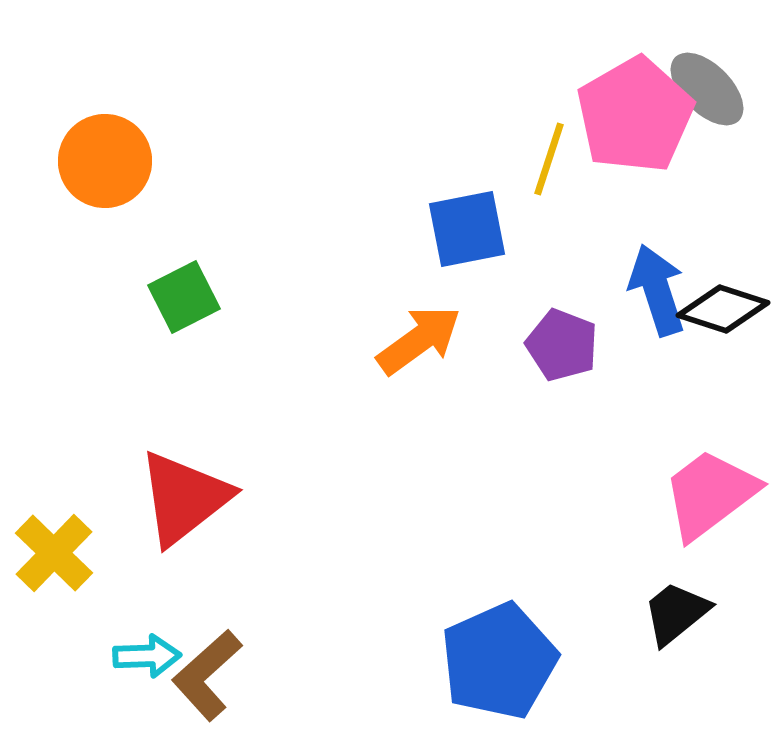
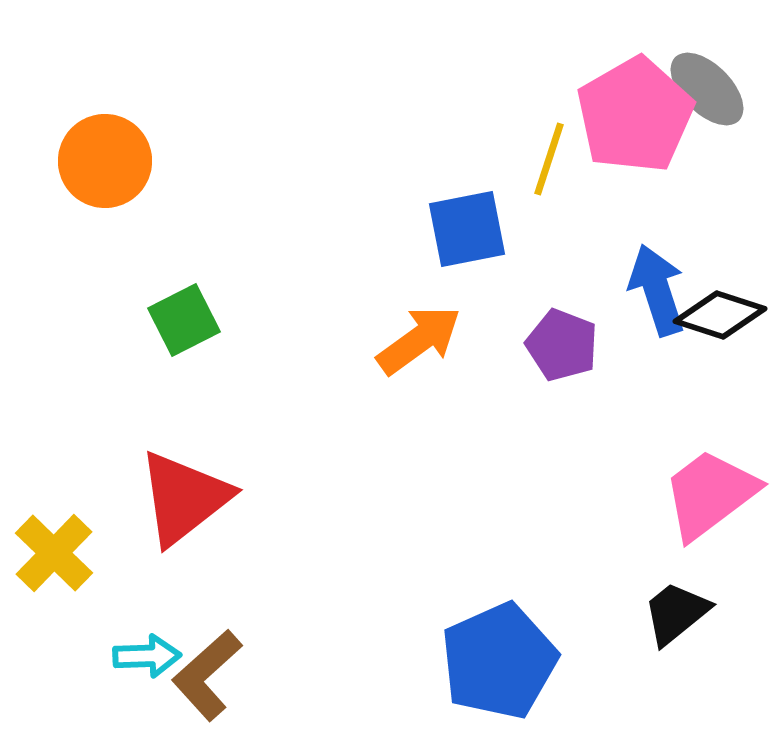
green square: moved 23 px down
black diamond: moved 3 px left, 6 px down
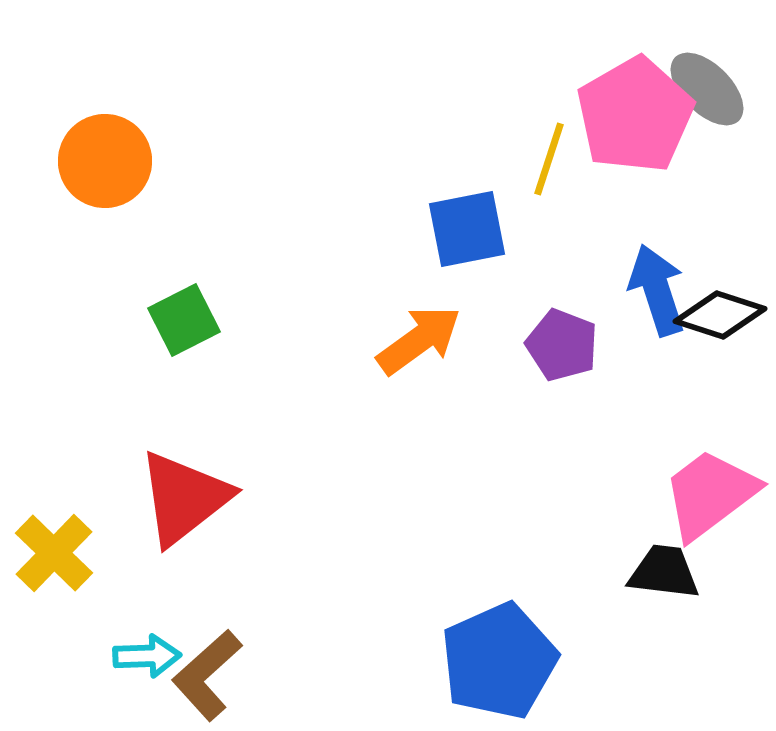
black trapezoid: moved 12 px left, 41 px up; rotated 46 degrees clockwise
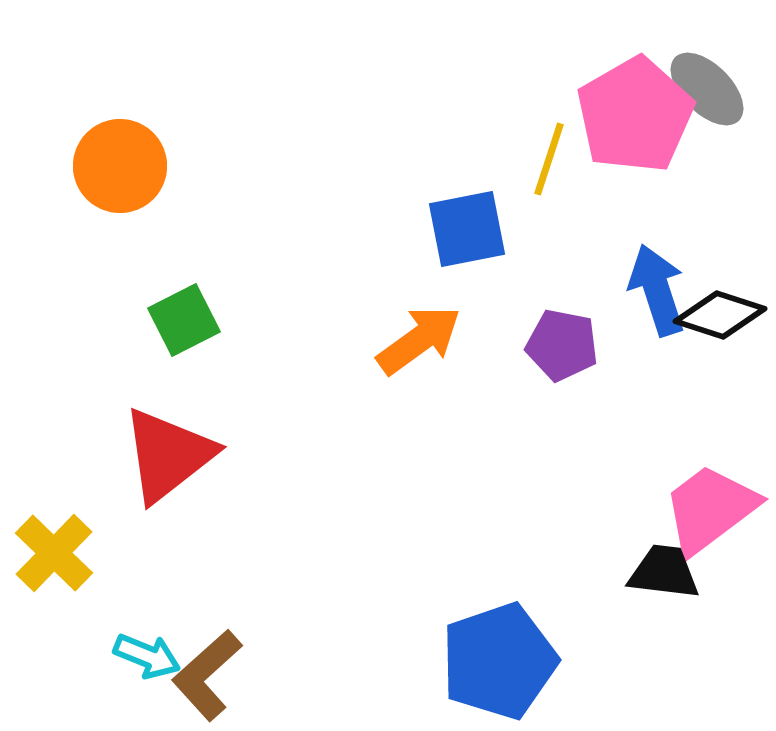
orange circle: moved 15 px right, 5 px down
purple pentagon: rotated 10 degrees counterclockwise
pink trapezoid: moved 15 px down
red triangle: moved 16 px left, 43 px up
cyan arrow: rotated 24 degrees clockwise
blue pentagon: rotated 5 degrees clockwise
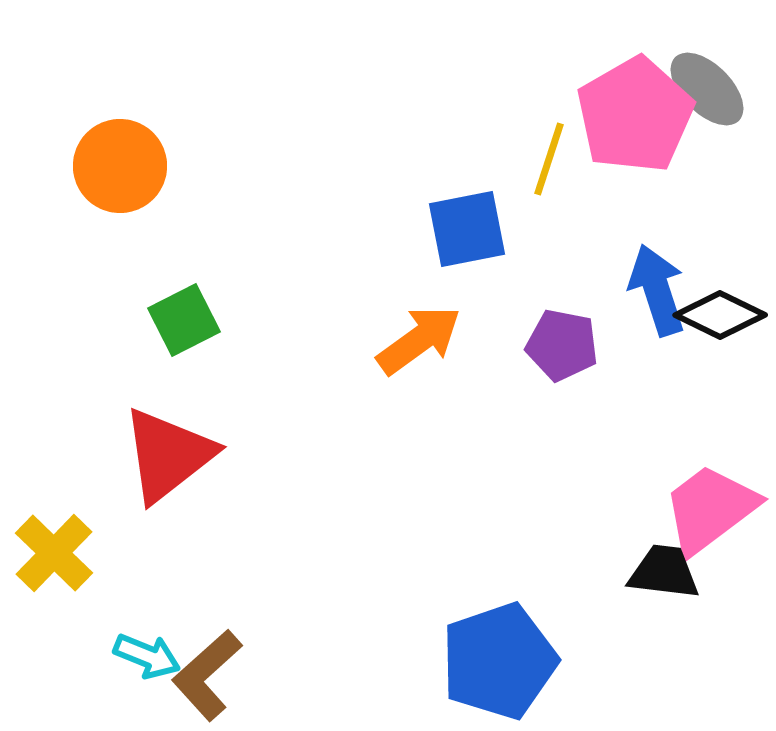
black diamond: rotated 8 degrees clockwise
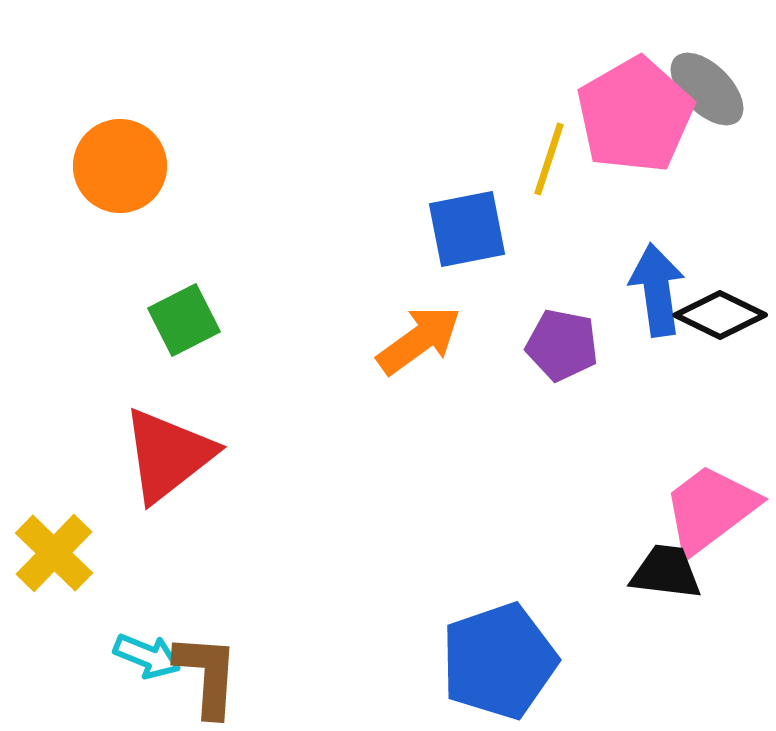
blue arrow: rotated 10 degrees clockwise
black trapezoid: moved 2 px right
brown L-shape: rotated 136 degrees clockwise
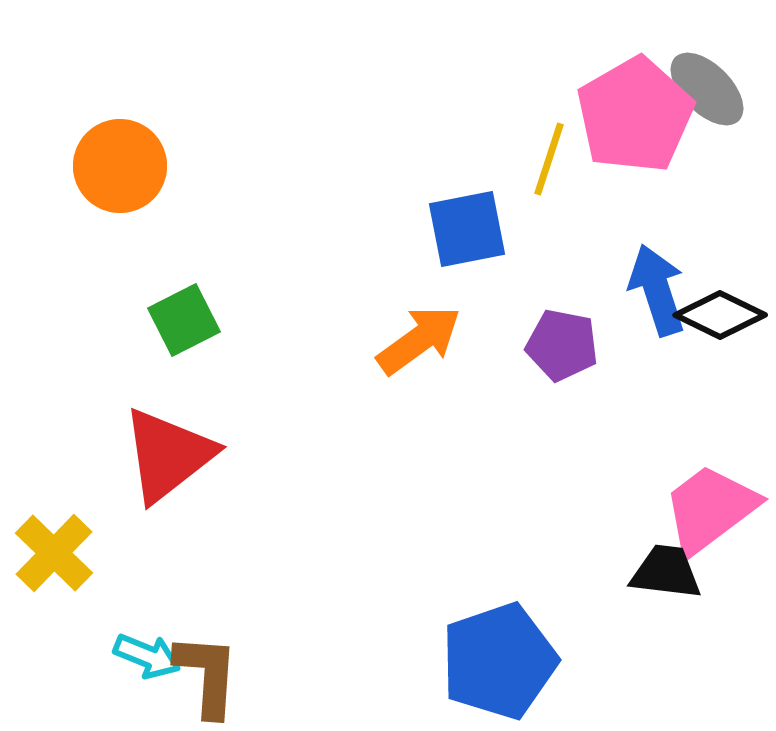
blue arrow: rotated 10 degrees counterclockwise
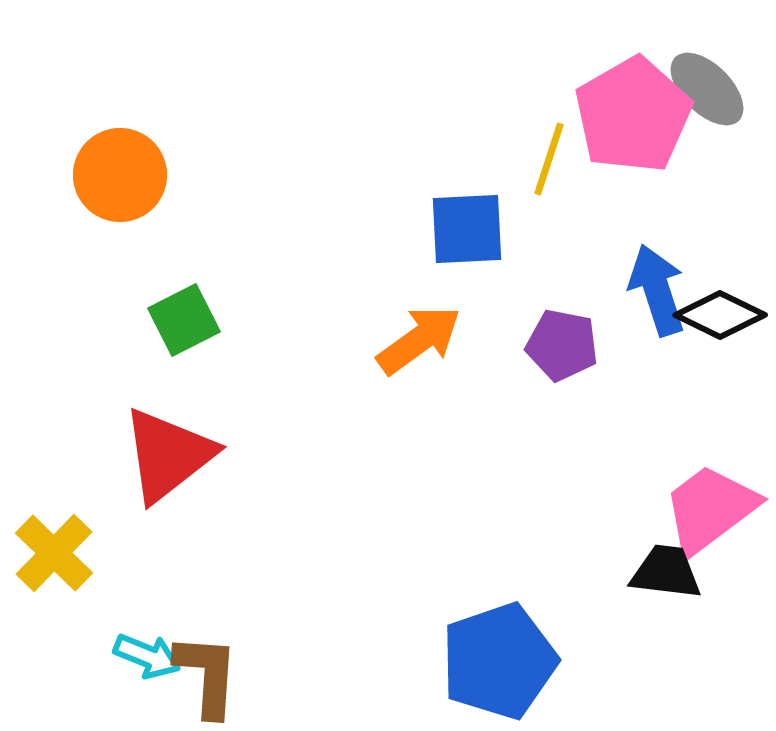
pink pentagon: moved 2 px left
orange circle: moved 9 px down
blue square: rotated 8 degrees clockwise
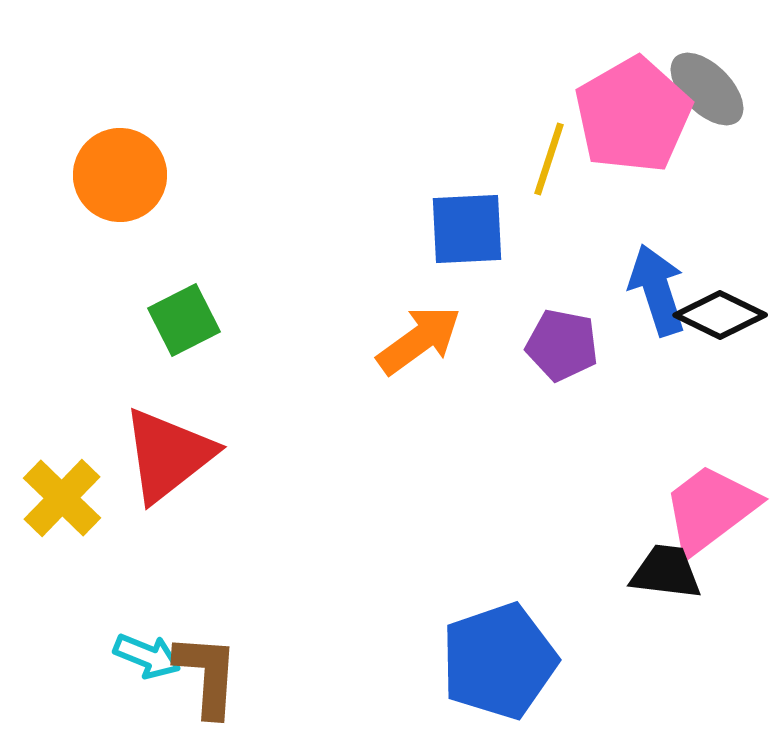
yellow cross: moved 8 px right, 55 px up
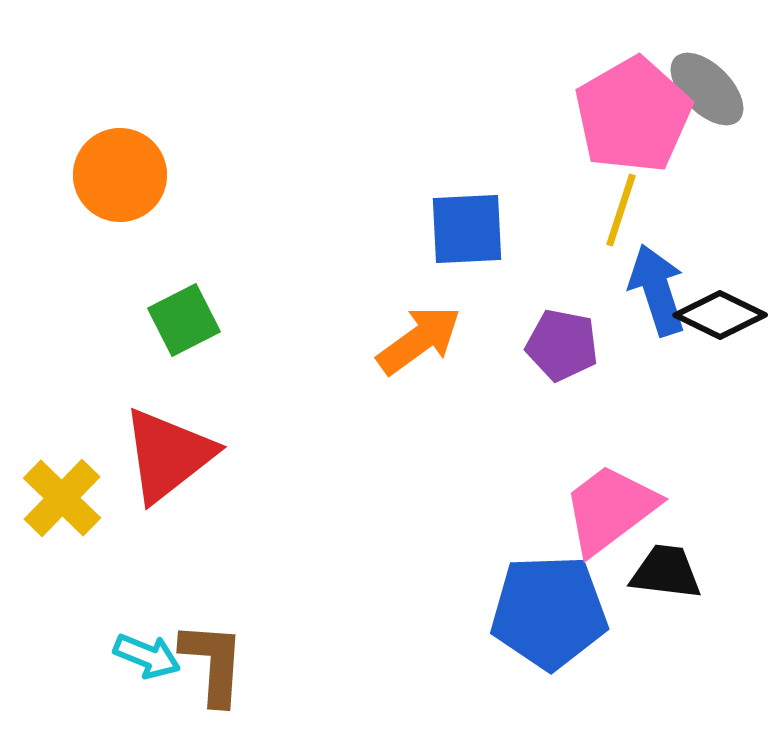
yellow line: moved 72 px right, 51 px down
pink trapezoid: moved 100 px left
blue pentagon: moved 50 px right, 49 px up; rotated 17 degrees clockwise
brown L-shape: moved 6 px right, 12 px up
